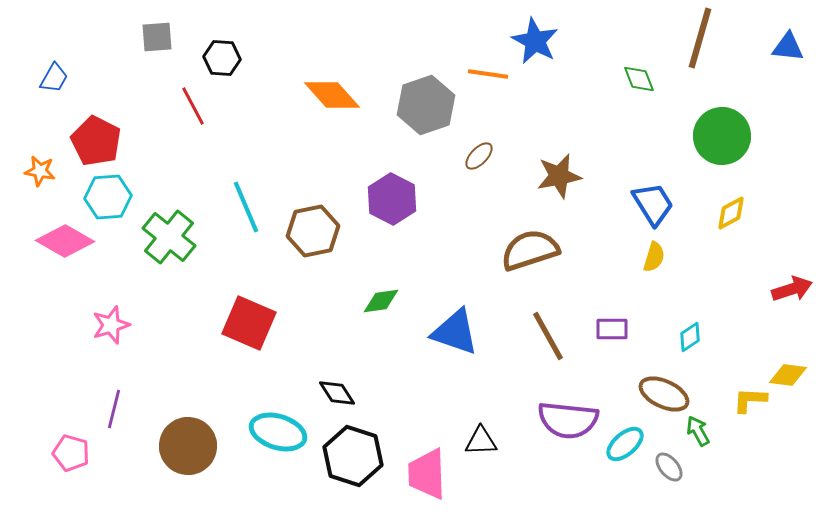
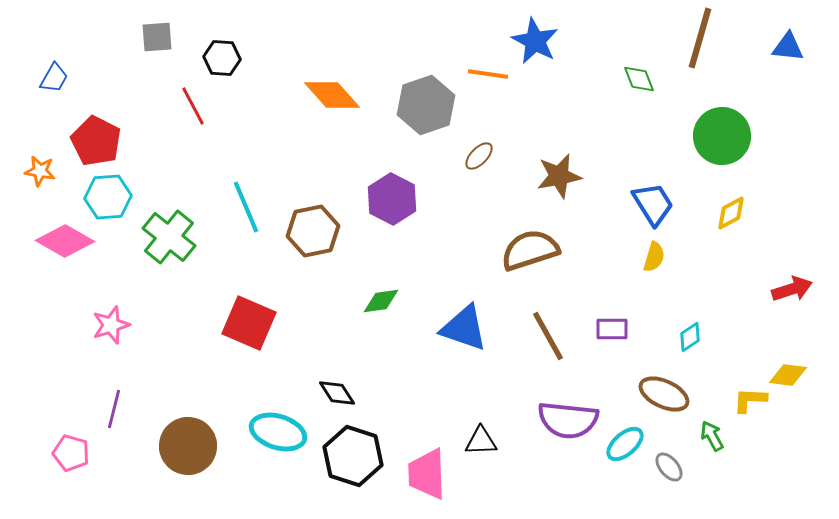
blue triangle at (455, 332): moved 9 px right, 4 px up
green arrow at (698, 431): moved 14 px right, 5 px down
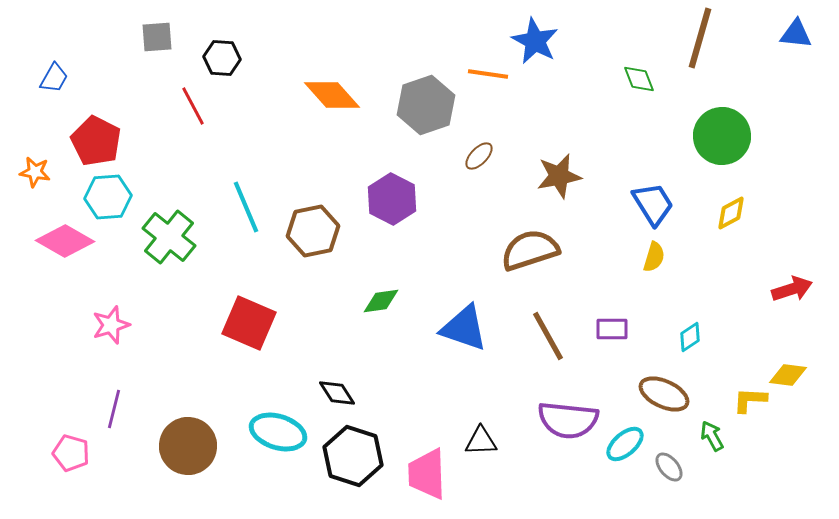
blue triangle at (788, 47): moved 8 px right, 13 px up
orange star at (40, 171): moved 5 px left, 1 px down
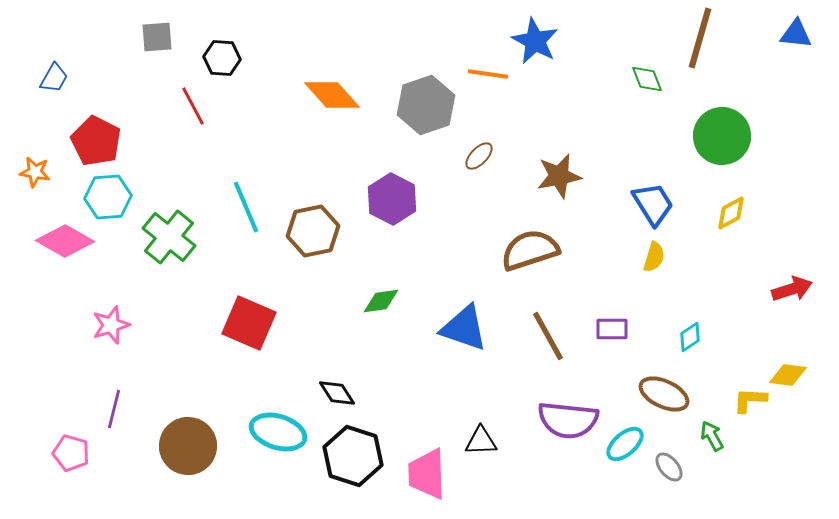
green diamond at (639, 79): moved 8 px right
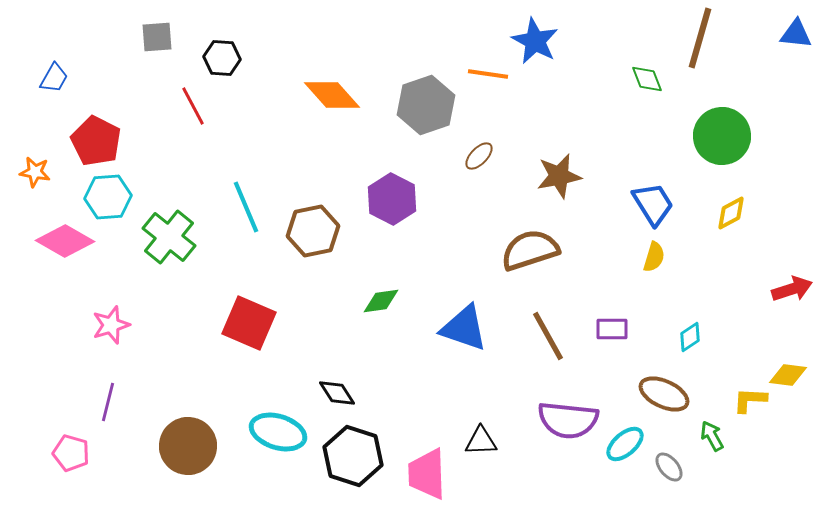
purple line at (114, 409): moved 6 px left, 7 px up
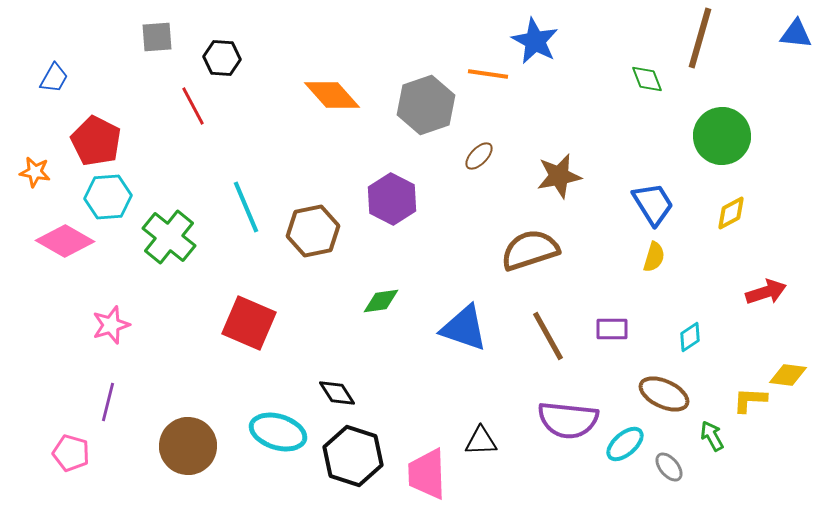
red arrow at (792, 289): moved 26 px left, 3 px down
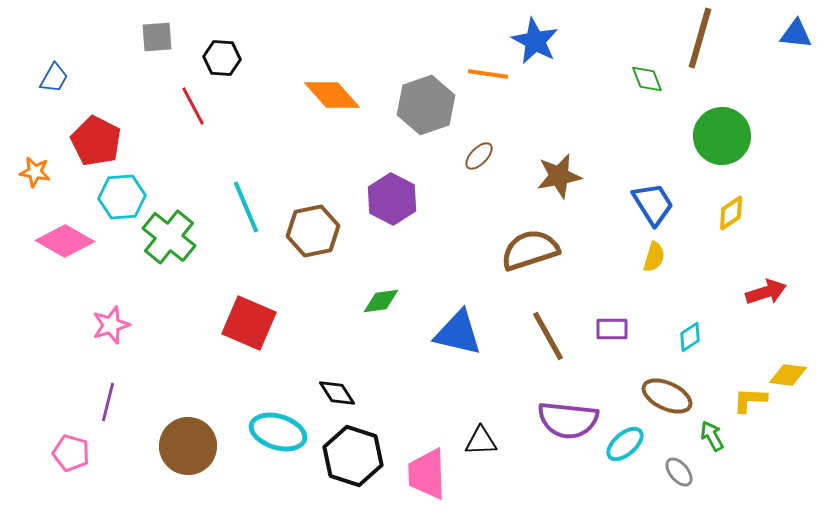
cyan hexagon at (108, 197): moved 14 px right
yellow diamond at (731, 213): rotated 6 degrees counterclockwise
blue triangle at (464, 328): moved 6 px left, 5 px down; rotated 6 degrees counterclockwise
brown ellipse at (664, 394): moved 3 px right, 2 px down
gray ellipse at (669, 467): moved 10 px right, 5 px down
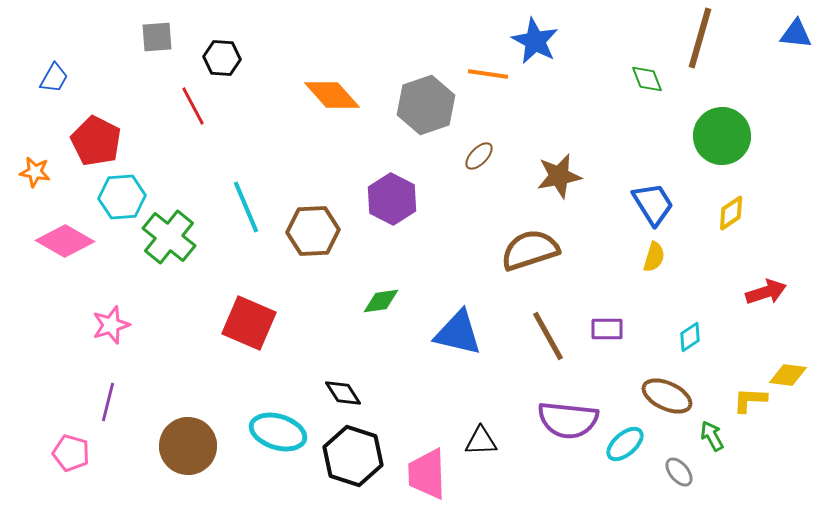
brown hexagon at (313, 231): rotated 9 degrees clockwise
purple rectangle at (612, 329): moved 5 px left
black diamond at (337, 393): moved 6 px right
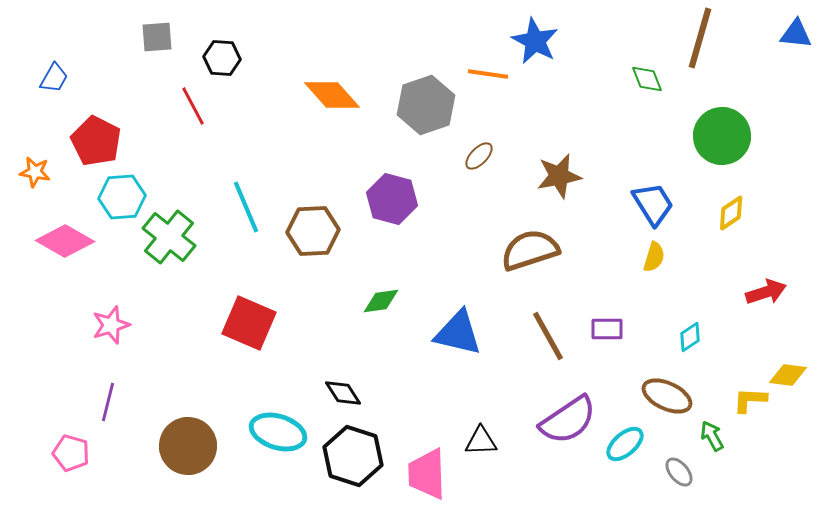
purple hexagon at (392, 199): rotated 12 degrees counterclockwise
purple semicircle at (568, 420): rotated 40 degrees counterclockwise
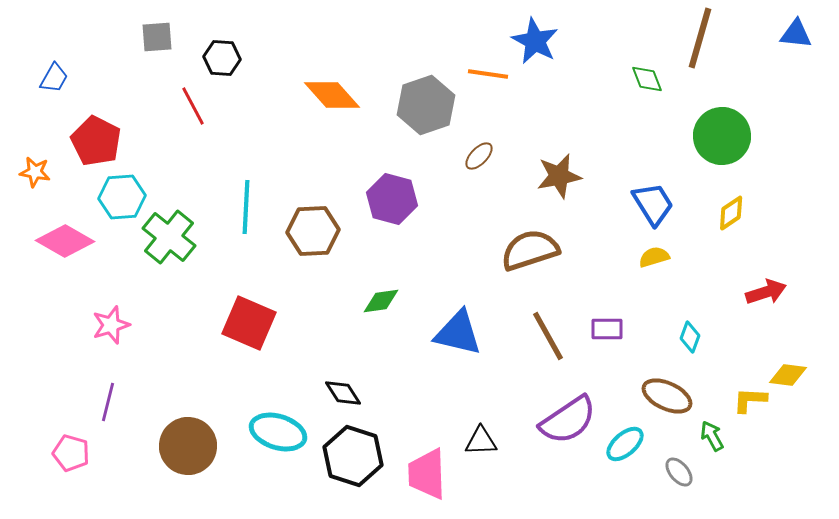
cyan line at (246, 207): rotated 26 degrees clockwise
yellow semicircle at (654, 257): rotated 124 degrees counterclockwise
cyan diamond at (690, 337): rotated 36 degrees counterclockwise
